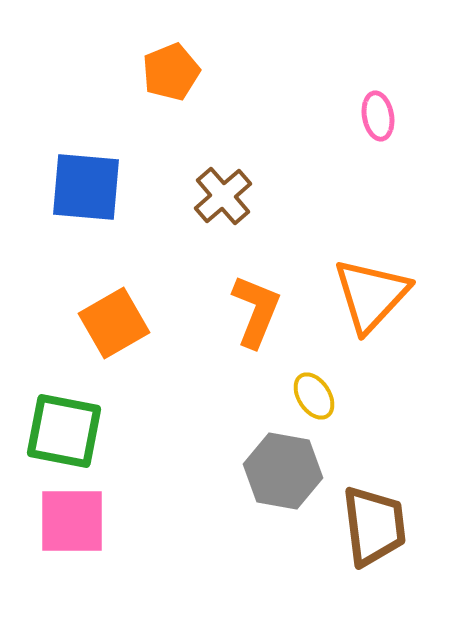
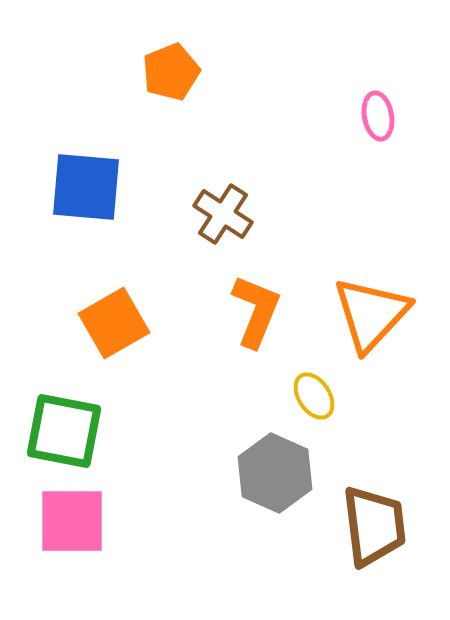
brown cross: moved 18 px down; rotated 16 degrees counterclockwise
orange triangle: moved 19 px down
gray hexagon: moved 8 px left, 2 px down; rotated 14 degrees clockwise
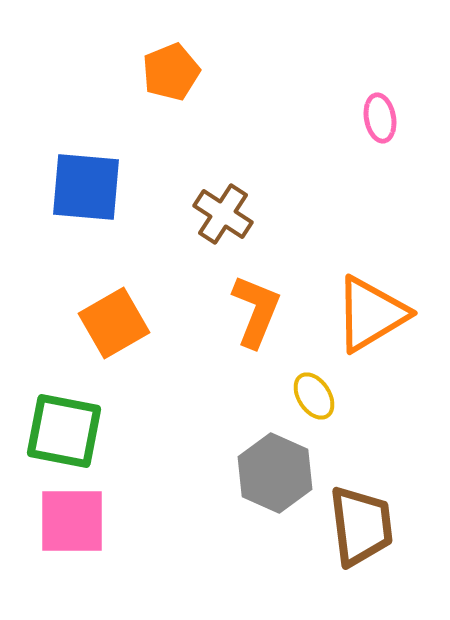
pink ellipse: moved 2 px right, 2 px down
orange triangle: rotated 16 degrees clockwise
brown trapezoid: moved 13 px left
